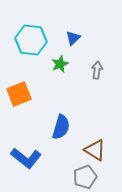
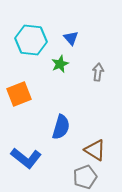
blue triangle: moved 2 px left; rotated 28 degrees counterclockwise
gray arrow: moved 1 px right, 2 px down
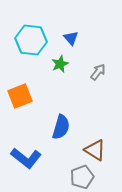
gray arrow: rotated 30 degrees clockwise
orange square: moved 1 px right, 2 px down
gray pentagon: moved 3 px left
